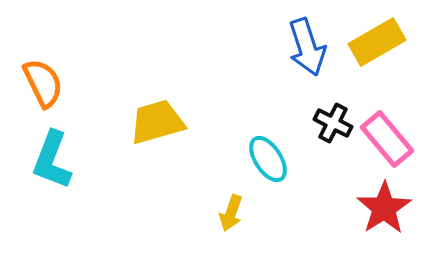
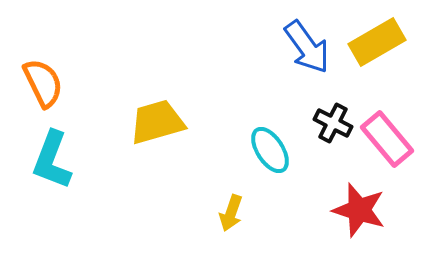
blue arrow: rotated 18 degrees counterclockwise
cyan ellipse: moved 2 px right, 9 px up
red star: moved 25 px left, 2 px down; rotated 22 degrees counterclockwise
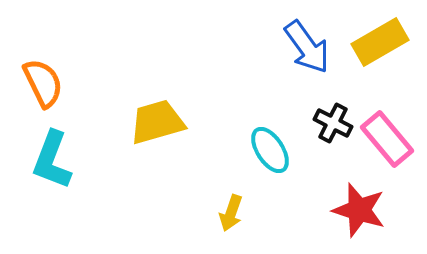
yellow rectangle: moved 3 px right
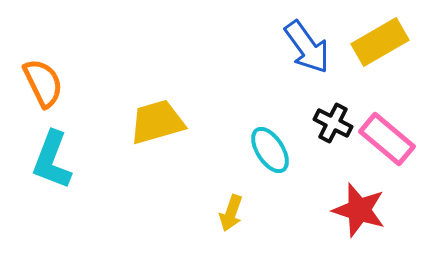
pink rectangle: rotated 10 degrees counterclockwise
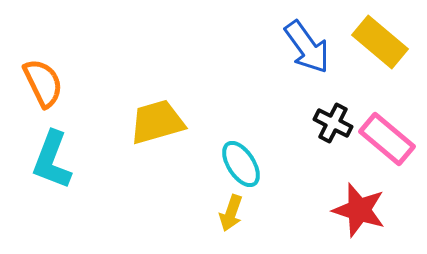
yellow rectangle: rotated 70 degrees clockwise
cyan ellipse: moved 29 px left, 14 px down
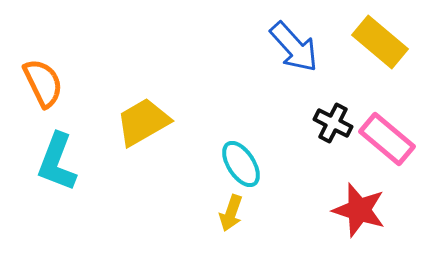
blue arrow: moved 13 px left; rotated 6 degrees counterclockwise
yellow trapezoid: moved 14 px left; rotated 14 degrees counterclockwise
cyan L-shape: moved 5 px right, 2 px down
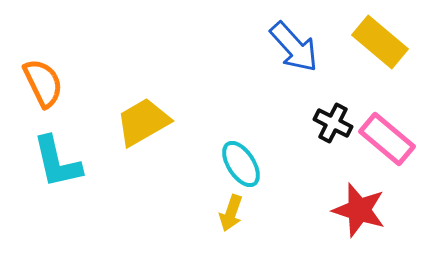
cyan L-shape: rotated 34 degrees counterclockwise
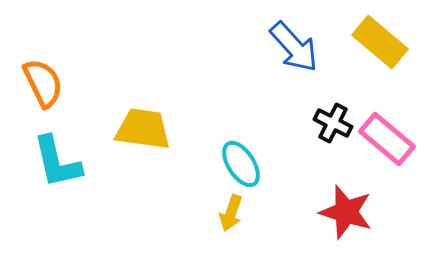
yellow trapezoid: moved 7 px down; rotated 38 degrees clockwise
red star: moved 13 px left, 2 px down
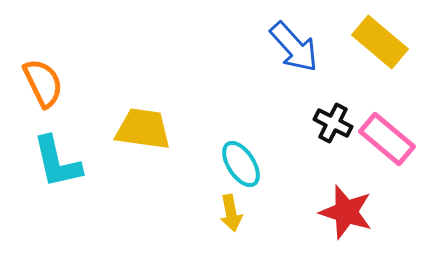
yellow arrow: rotated 30 degrees counterclockwise
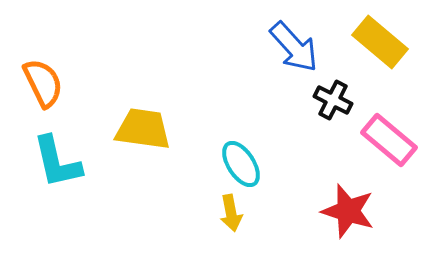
black cross: moved 23 px up
pink rectangle: moved 2 px right, 1 px down
red star: moved 2 px right, 1 px up
